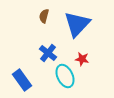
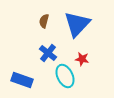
brown semicircle: moved 5 px down
blue rectangle: rotated 35 degrees counterclockwise
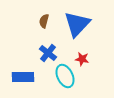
blue rectangle: moved 1 px right, 3 px up; rotated 20 degrees counterclockwise
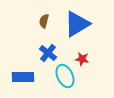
blue triangle: rotated 16 degrees clockwise
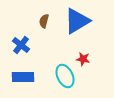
blue triangle: moved 3 px up
blue cross: moved 27 px left, 8 px up
red star: moved 1 px right
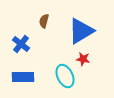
blue triangle: moved 4 px right, 10 px down
blue cross: moved 1 px up
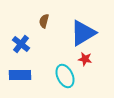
blue triangle: moved 2 px right, 2 px down
red star: moved 2 px right
blue rectangle: moved 3 px left, 2 px up
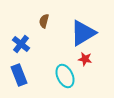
blue rectangle: moved 1 px left; rotated 70 degrees clockwise
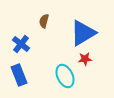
red star: rotated 16 degrees counterclockwise
